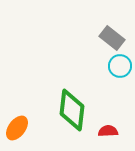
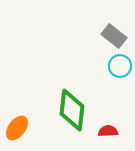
gray rectangle: moved 2 px right, 2 px up
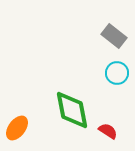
cyan circle: moved 3 px left, 7 px down
green diamond: rotated 18 degrees counterclockwise
red semicircle: rotated 36 degrees clockwise
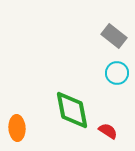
orange ellipse: rotated 40 degrees counterclockwise
